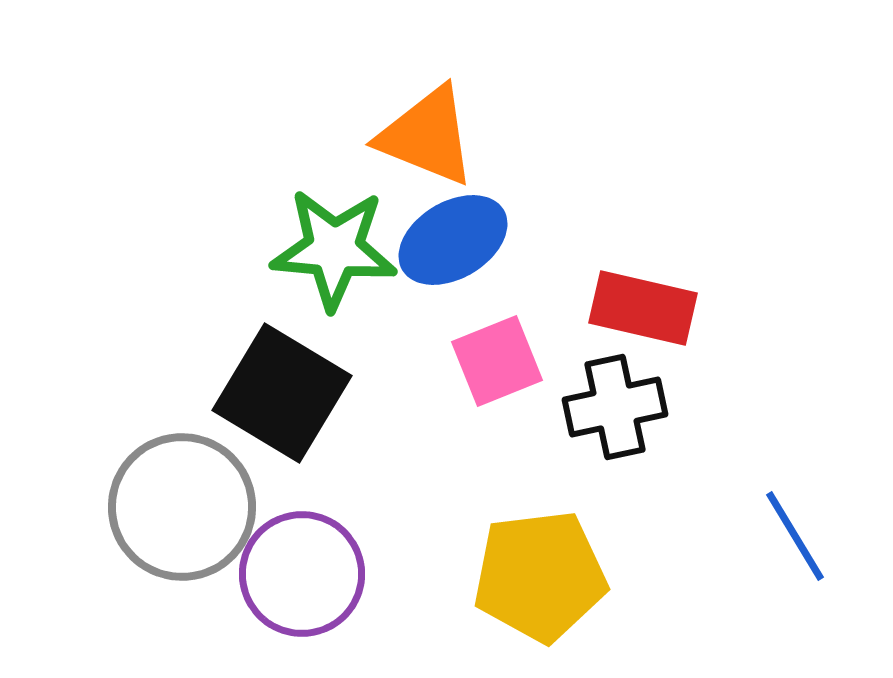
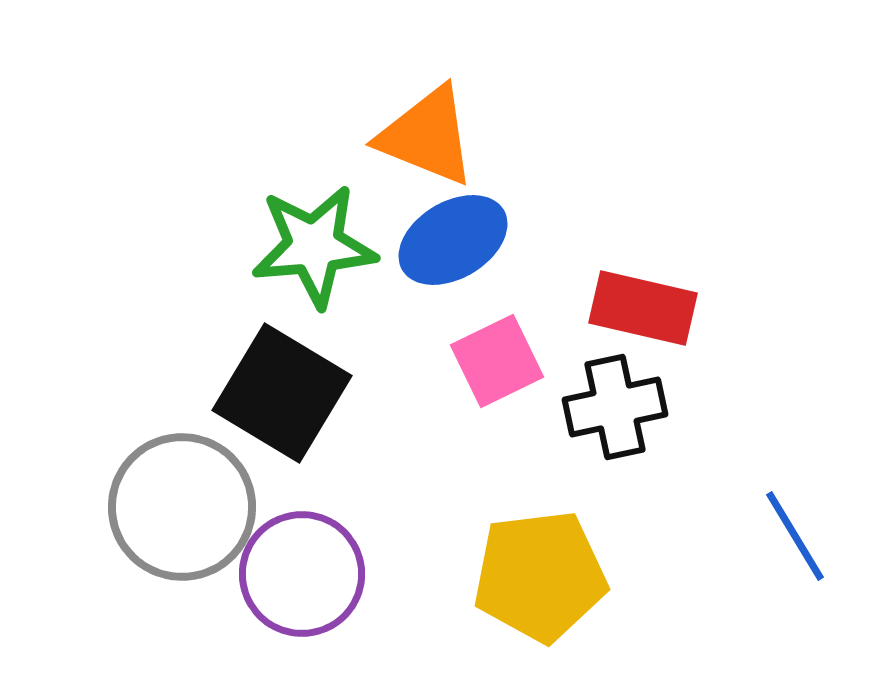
green star: moved 20 px left, 3 px up; rotated 10 degrees counterclockwise
pink square: rotated 4 degrees counterclockwise
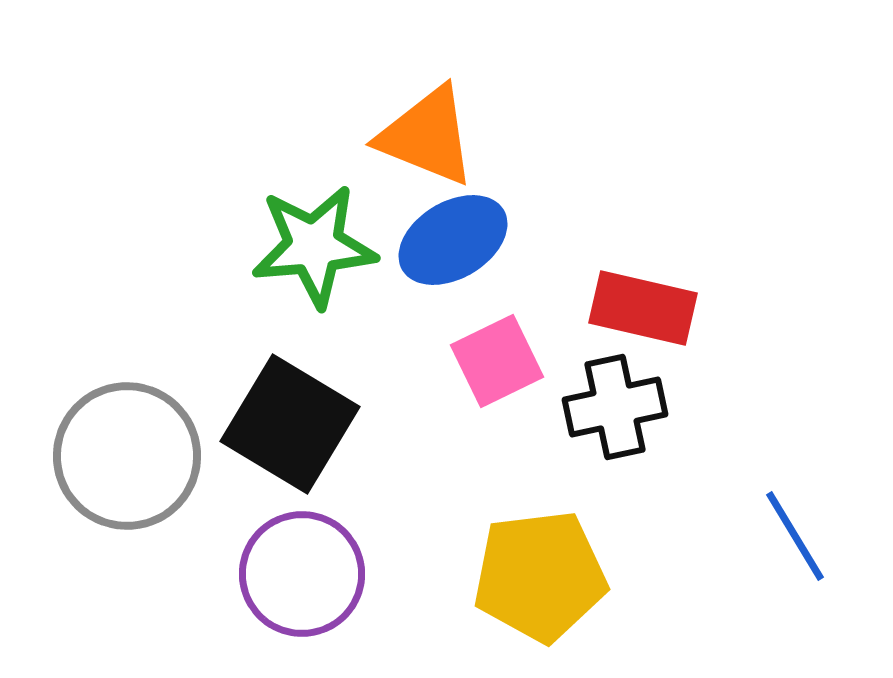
black square: moved 8 px right, 31 px down
gray circle: moved 55 px left, 51 px up
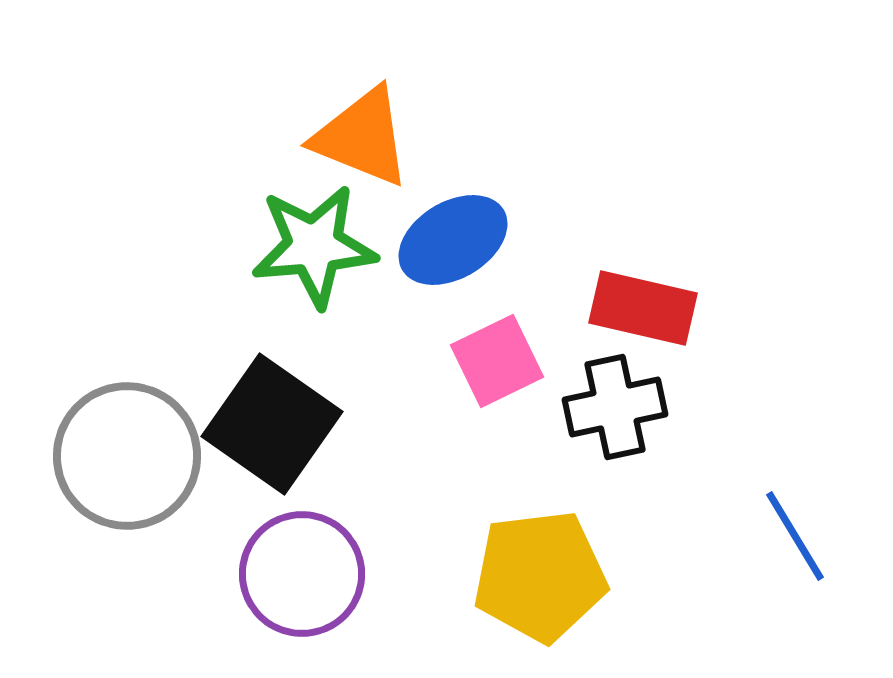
orange triangle: moved 65 px left, 1 px down
black square: moved 18 px left; rotated 4 degrees clockwise
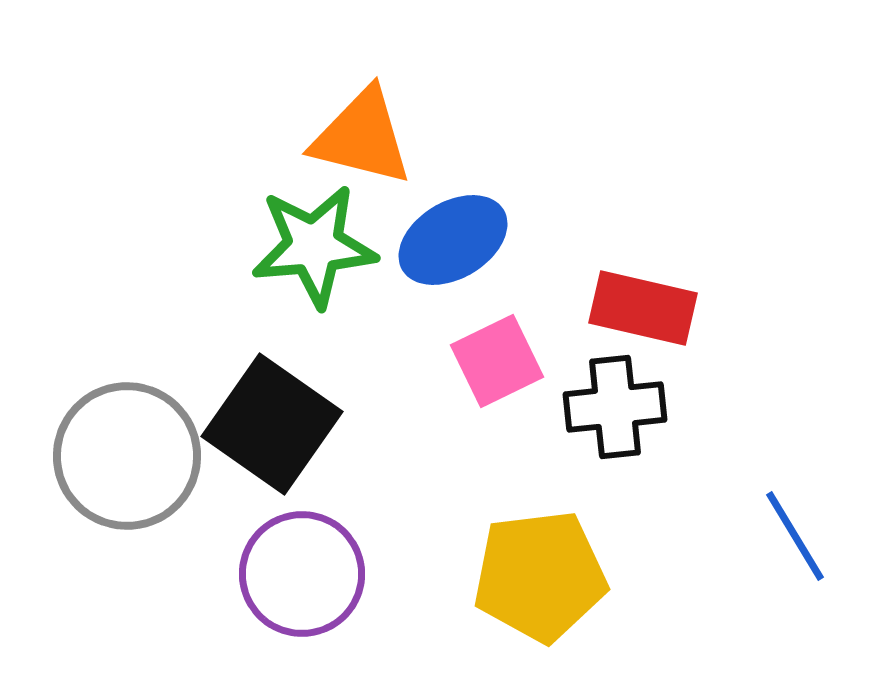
orange triangle: rotated 8 degrees counterclockwise
black cross: rotated 6 degrees clockwise
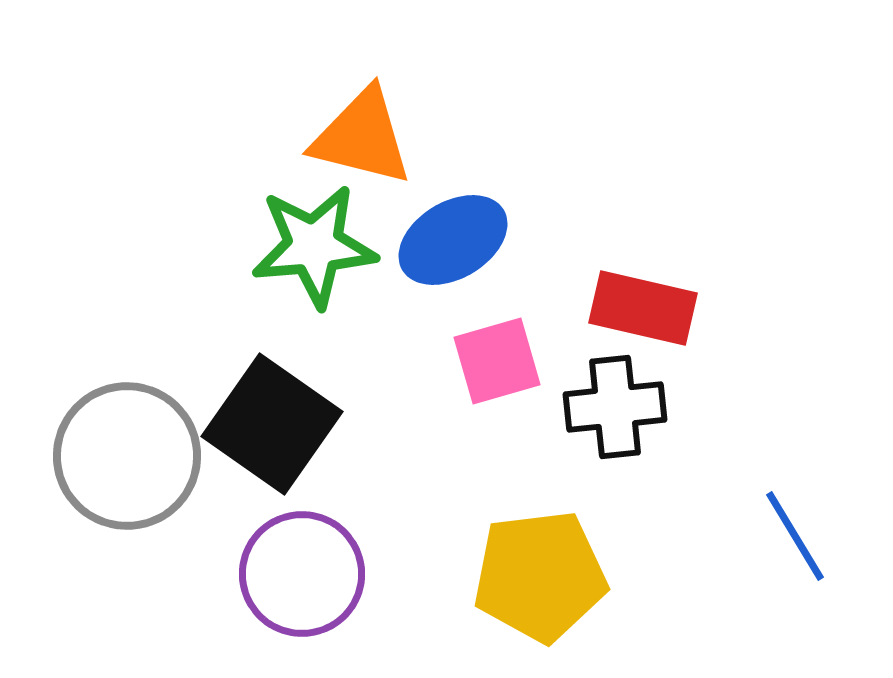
pink square: rotated 10 degrees clockwise
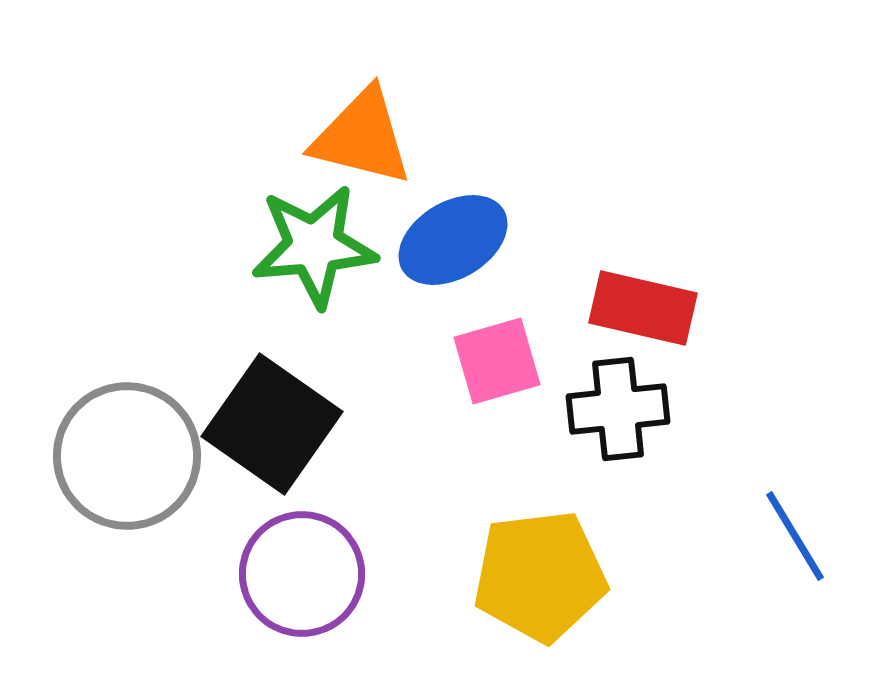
black cross: moved 3 px right, 2 px down
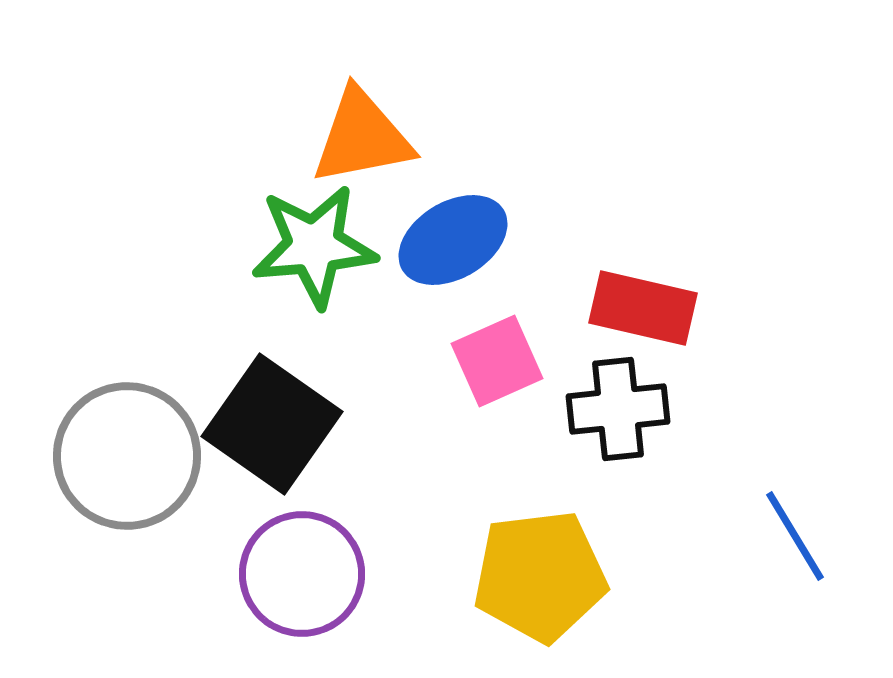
orange triangle: rotated 25 degrees counterclockwise
pink square: rotated 8 degrees counterclockwise
